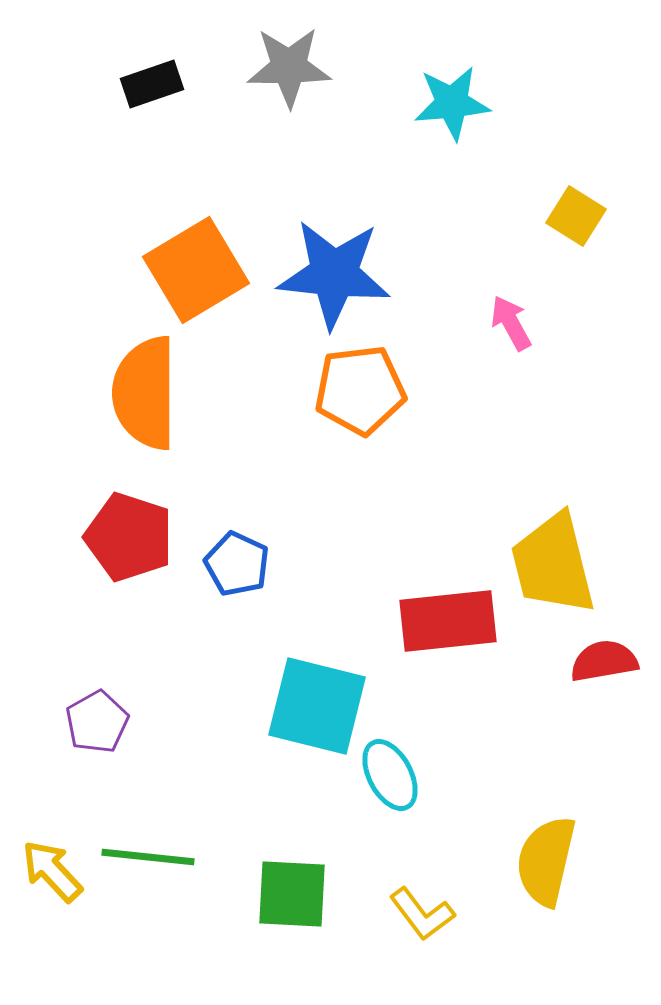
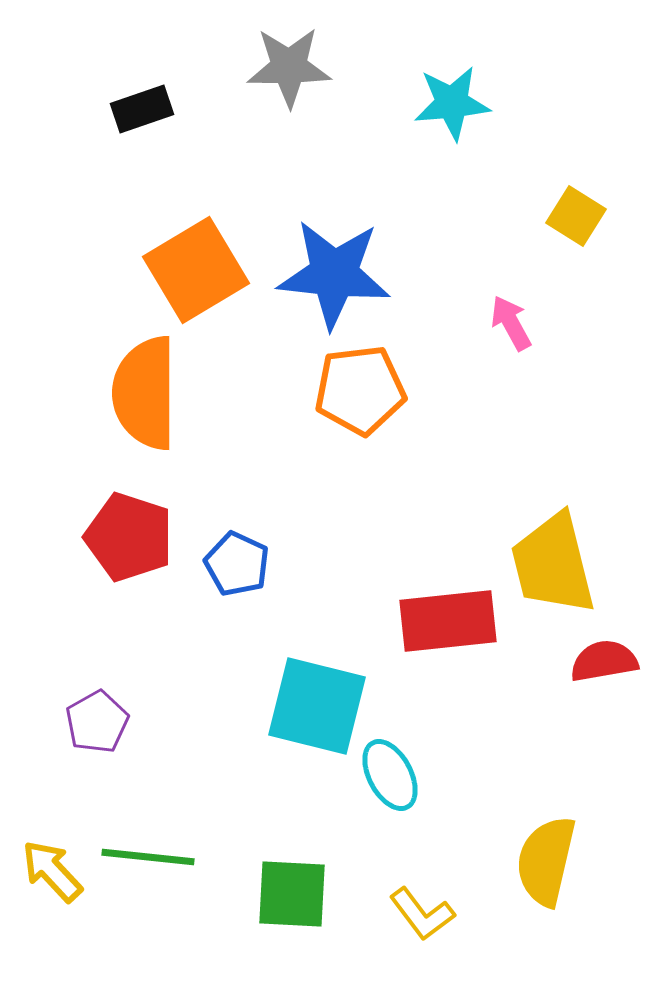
black rectangle: moved 10 px left, 25 px down
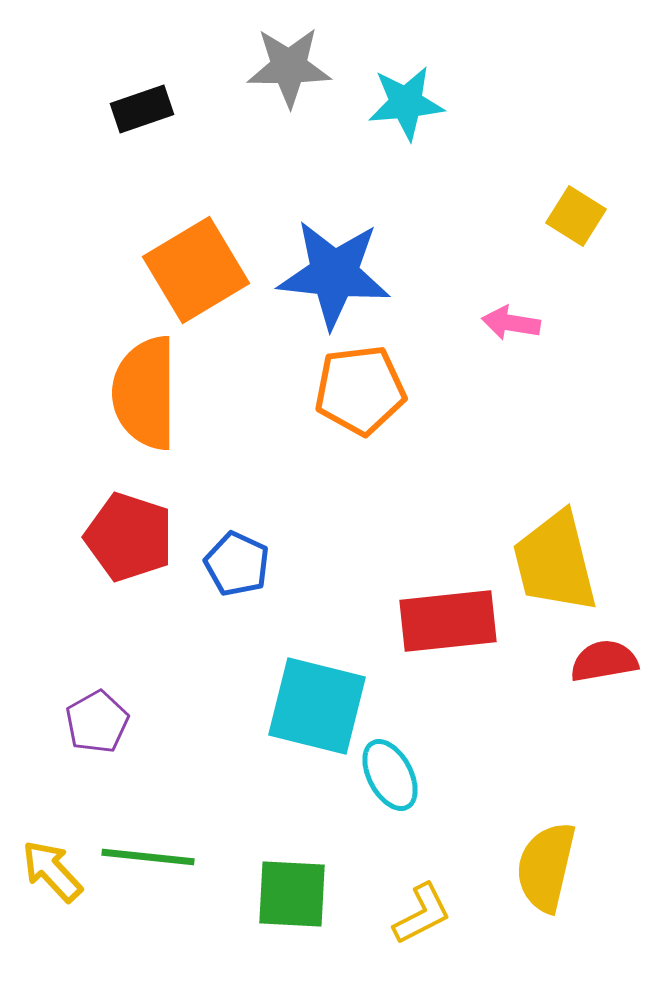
cyan star: moved 46 px left
pink arrow: rotated 52 degrees counterclockwise
yellow trapezoid: moved 2 px right, 2 px up
yellow semicircle: moved 6 px down
yellow L-shape: rotated 80 degrees counterclockwise
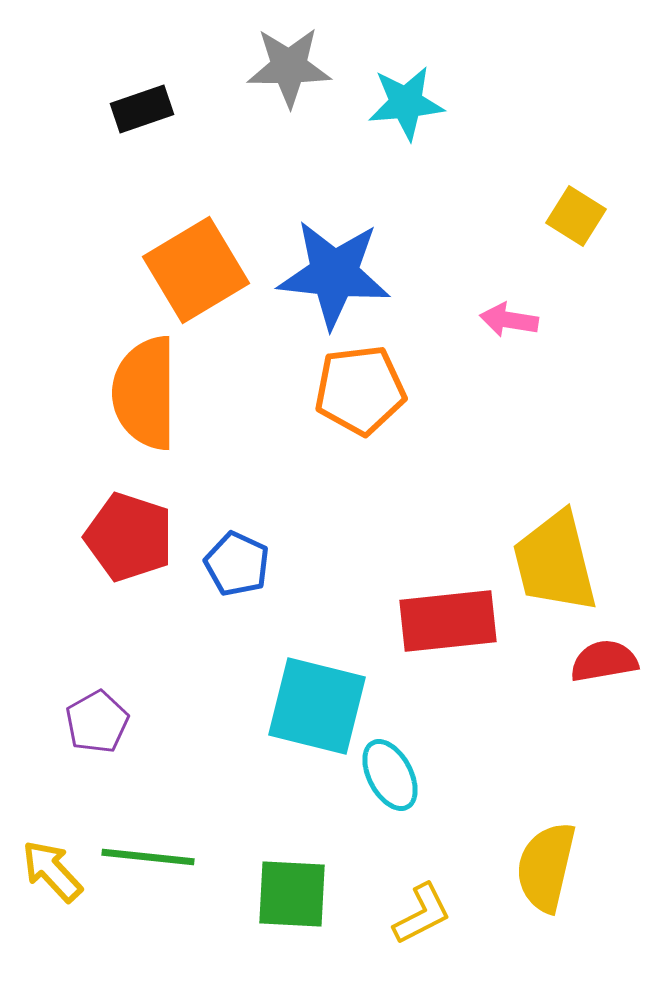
pink arrow: moved 2 px left, 3 px up
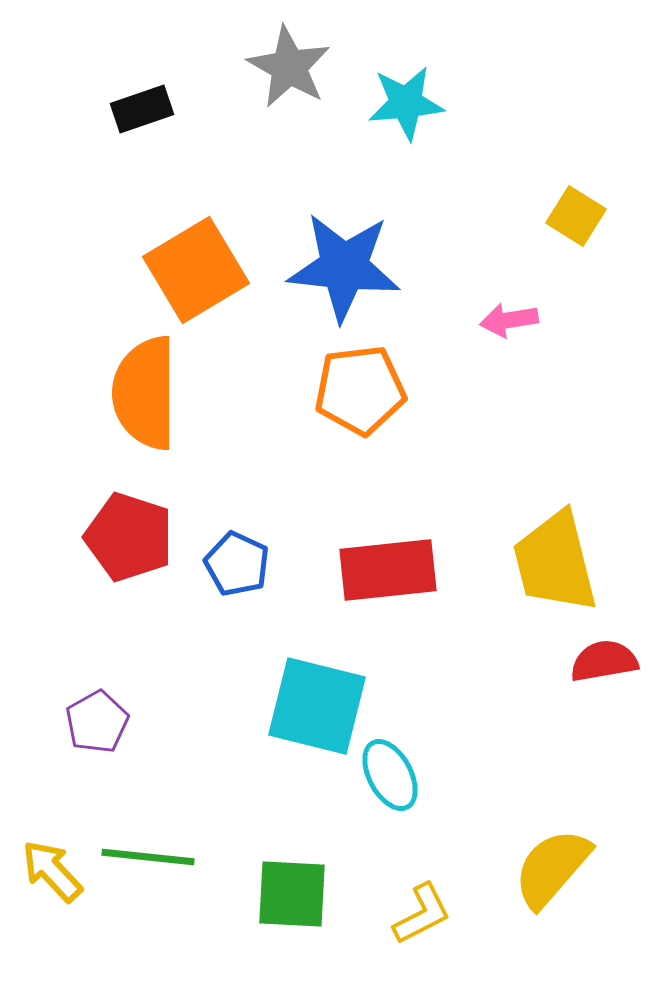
gray star: rotated 30 degrees clockwise
blue star: moved 10 px right, 7 px up
pink arrow: rotated 18 degrees counterclockwise
red rectangle: moved 60 px left, 51 px up
yellow semicircle: moved 6 px right, 1 px down; rotated 28 degrees clockwise
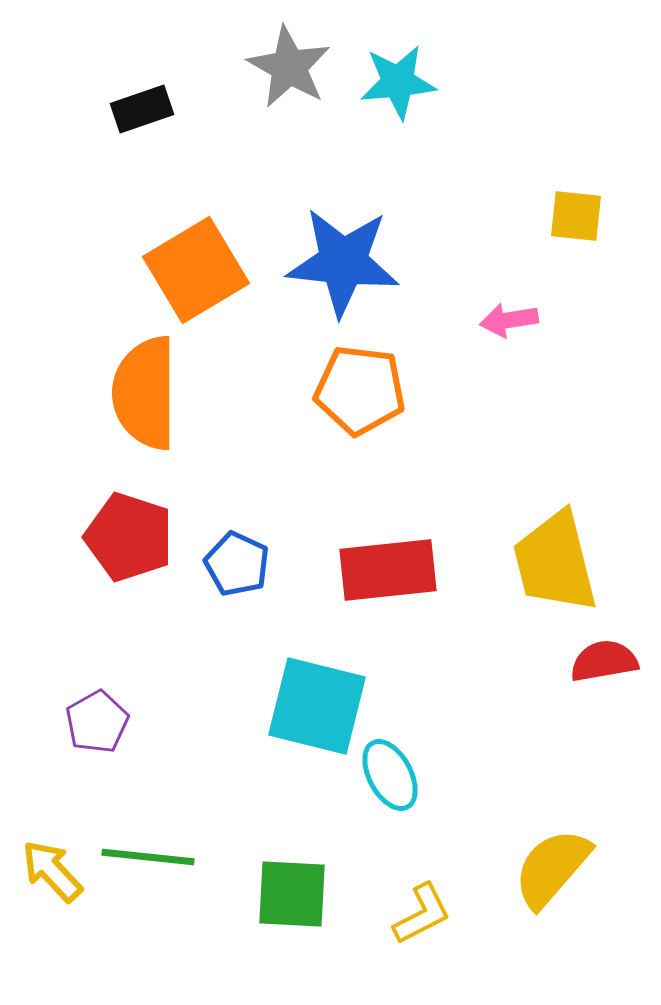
cyan star: moved 8 px left, 21 px up
yellow square: rotated 26 degrees counterclockwise
blue star: moved 1 px left, 5 px up
orange pentagon: rotated 14 degrees clockwise
